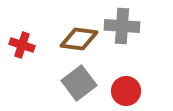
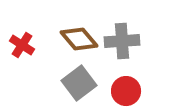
gray cross: moved 15 px down; rotated 8 degrees counterclockwise
brown diamond: rotated 42 degrees clockwise
red cross: rotated 15 degrees clockwise
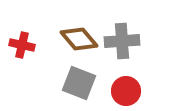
red cross: rotated 20 degrees counterclockwise
gray square: rotated 32 degrees counterclockwise
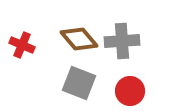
red cross: rotated 10 degrees clockwise
red circle: moved 4 px right
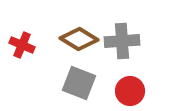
brown diamond: rotated 18 degrees counterclockwise
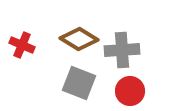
gray cross: moved 9 px down
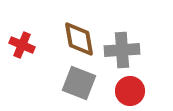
brown diamond: rotated 48 degrees clockwise
